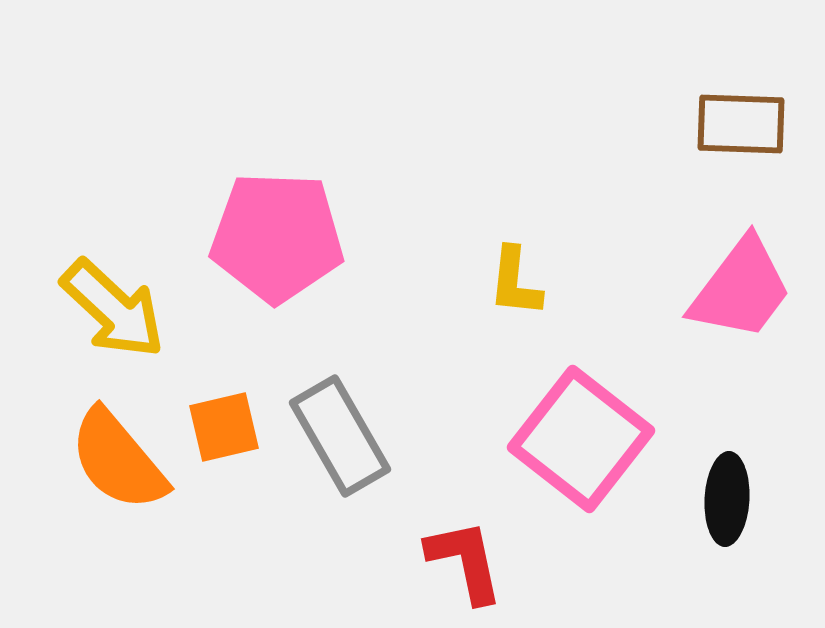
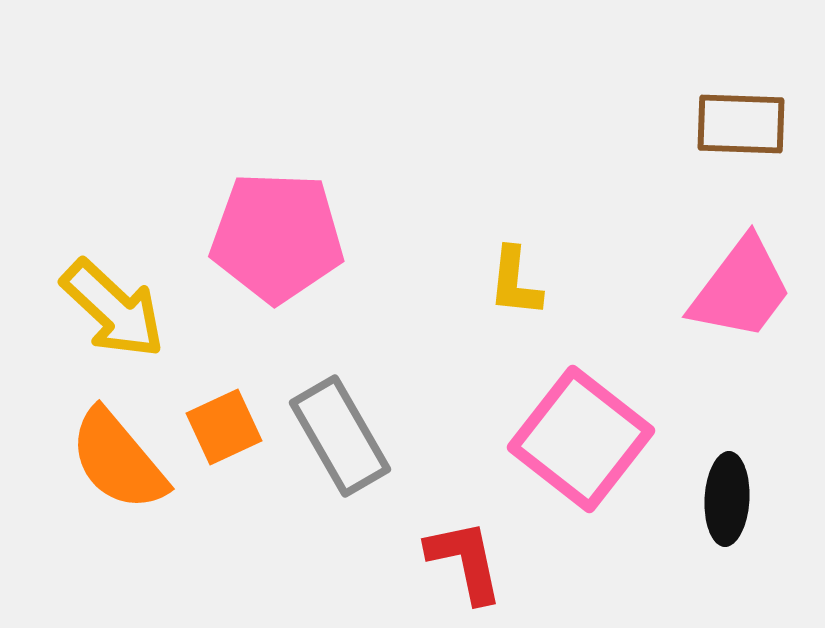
orange square: rotated 12 degrees counterclockwise
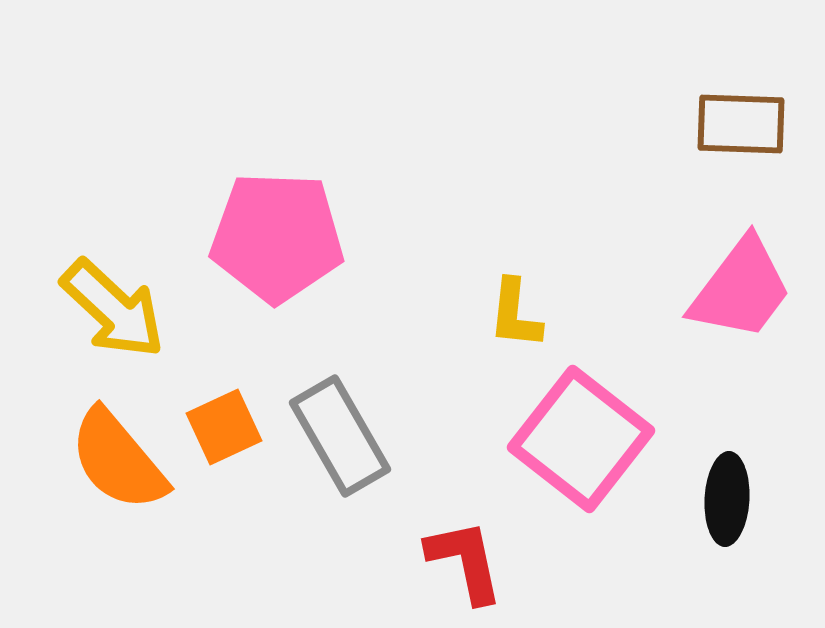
yellow L-shape: moved 32 px down
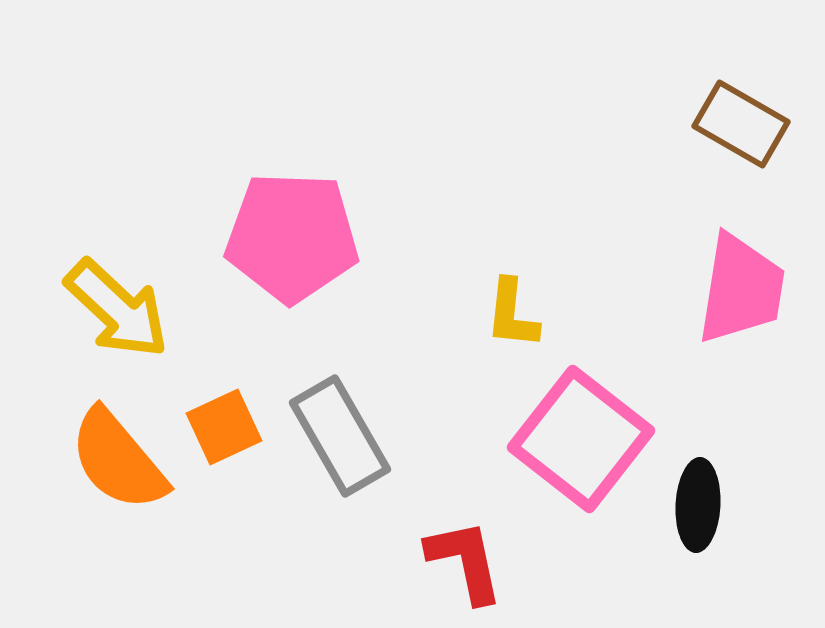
brown rectangle: rotated 28 degrees clockwise
pink pentagon: moved 15 px right
pink trapezoid: rotated 28 degrees counterclockwise
yellow arrow: moved 4 px right
yellow L-shape: moved 3 px left
black ellipse: moved 29 px left, 6 px down
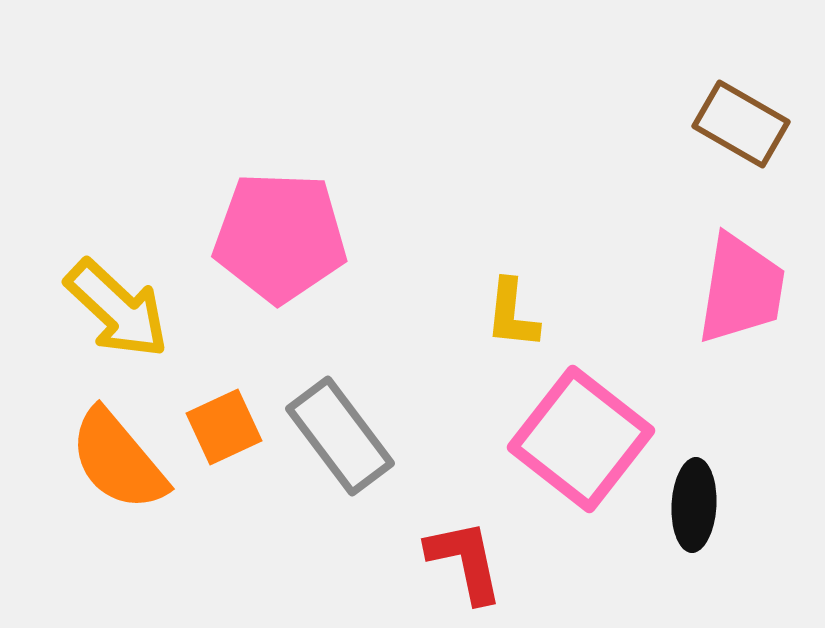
pink pentagon: moved 12 px left
gray rectangle: rotated 7 degrees counterclockwise
black ellipse: moved 4 px left
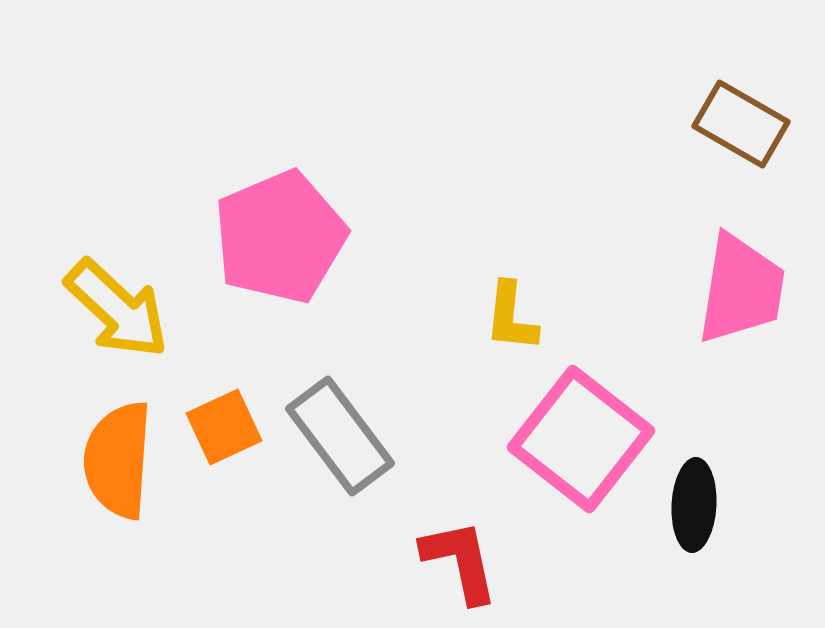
pink pentagon: rotated 25 degrees counterclockwise
yellow L-shape: moved 1 px left, 3 px down
orange semicircle: rotated 44 degrees clockwise
red L-shape: moved 5 px left
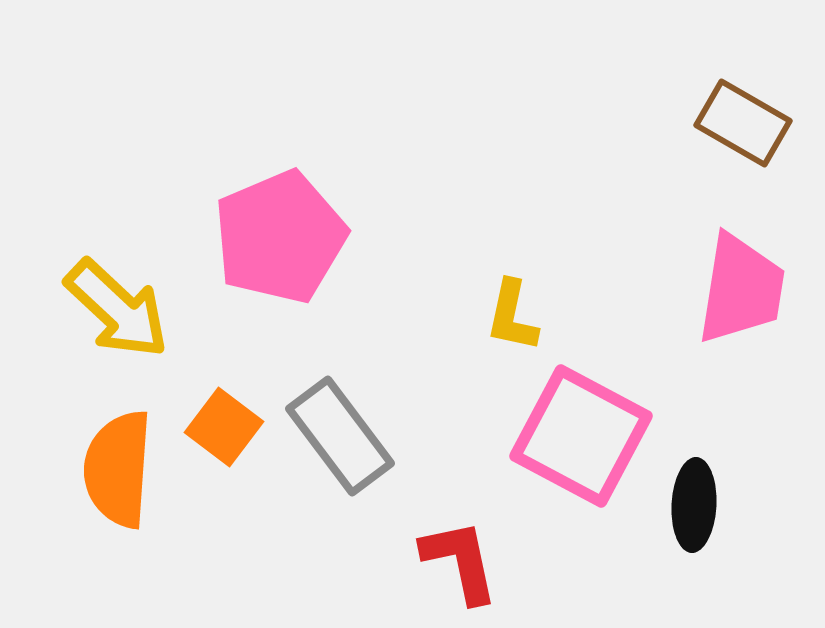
brown rectangle: moved 2 px right, 1 px up
yellow L-shape: moved 1 px right, 1 px up; rotated 6 degrees clockwise
orange square: rotated 28 degrees counterclockwise
pink square: moved 3 px up; rotated 10 degrees counterclockwise
orange semicircle: moved 9 px down
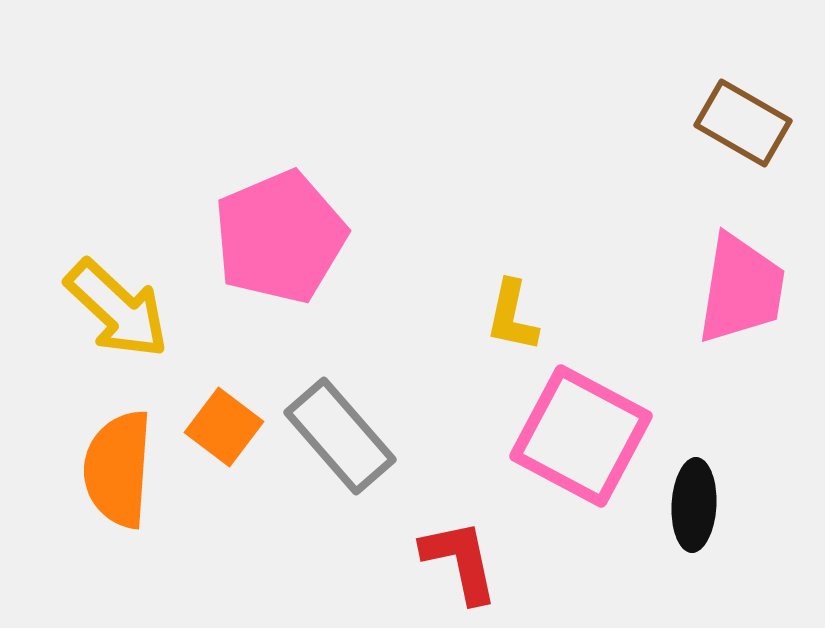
gray rectangle: rotated 4 degrees counterclockwise
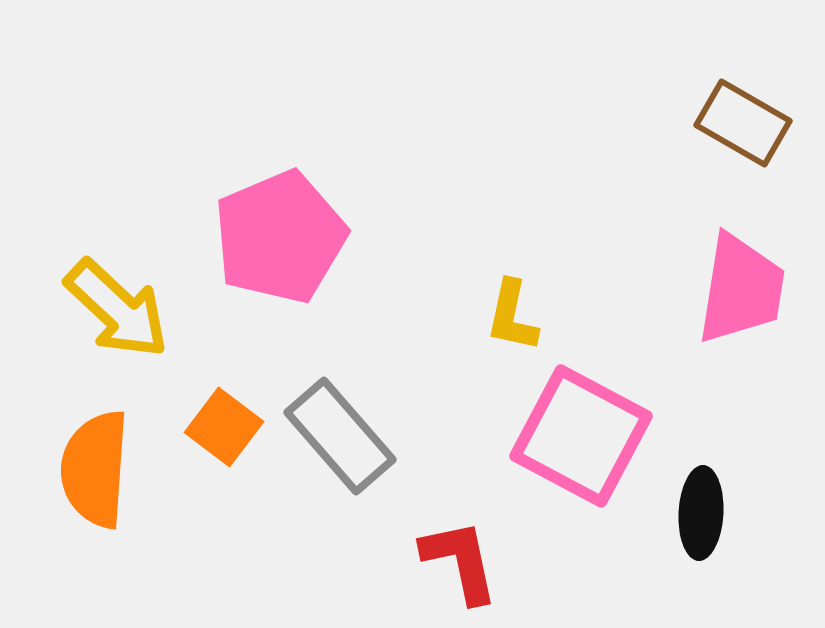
orange semicircle: moved 23 px left
black ellipse: moved 7 px right, 8 px down
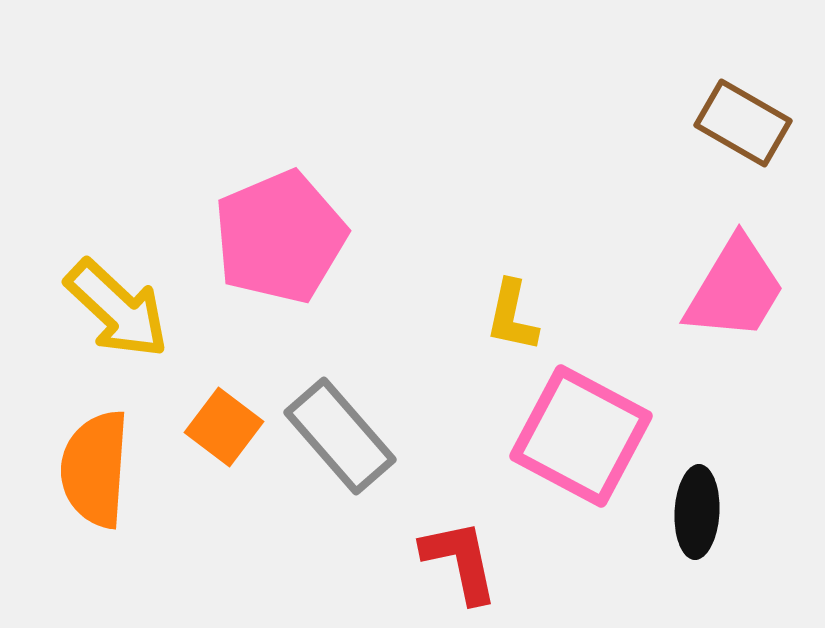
pink trapezoid: moved 6 px left; rotated 22 degrees clockwise
black ellipse: moved 4 px left, 1 px up
